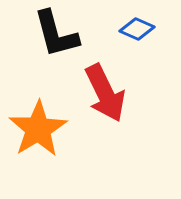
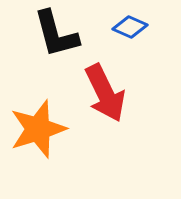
blue diamond: moved 7 px left, 2 px up
orange star: rotated 14 degrees clockwise
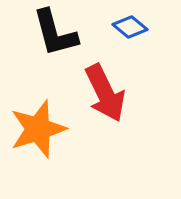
blue diamond: rotated 16 degrees clockwise
black L-shape: moved 1 px left, 1 px up
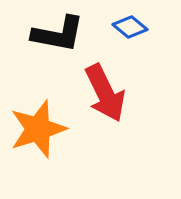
black L-shape: moved 3 px right, 1 px down; rotated 64 degrees counterclockwise
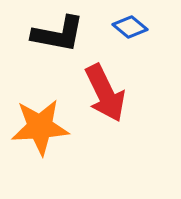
orange star: moved 2 px right, 2 px up; rotated 14 degrees clockwise
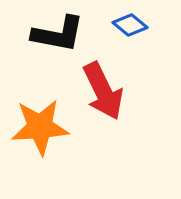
blue diamond: moved 2 px up
red arrow: moved 2 px left, 2 px up
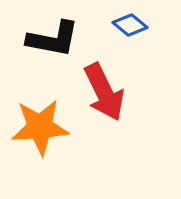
black L-shape: moved 5 px left, 5 px down
red arrow: moved 1 px right, 1 px down
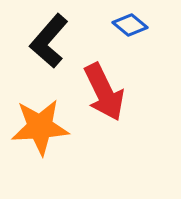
black L-shape: moved 4 px left, 2 px down; rotated 120 degrees clockwise
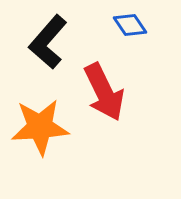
blue diamond: rotated 16 degrees clockwise
black L-shape: moved 1 px left, 1 px down
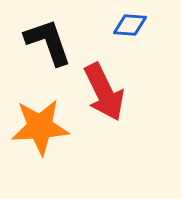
blue diamond: rotated 52 degrees counterclockwise
black L-shape: rotated 120 degrees clockwise
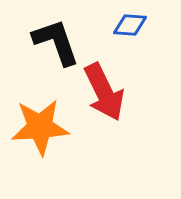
black L-shape: moved 8 px right
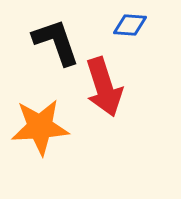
red arrow: moved 5 px up; rotated 8 degrees clockwise
